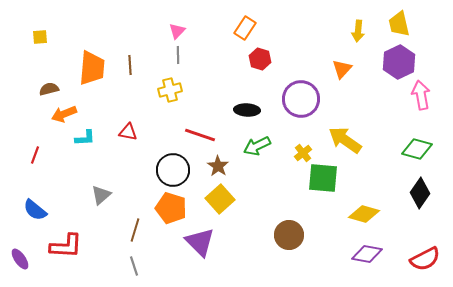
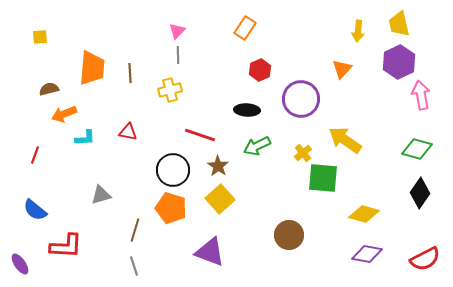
red hexagon at (260, 59): moved 11 px down; rotated 20 degrees clockwise
brown line at (130, 65): moved 8 px down
gray triangle at (101, 195): rotated 25 degrees clockwise
purple triangle at (200, 242): moved 10 px right, 10 px down; rotated 24 degrees counterclockwise
purple ellipse at (20, 259): moved 5 px down
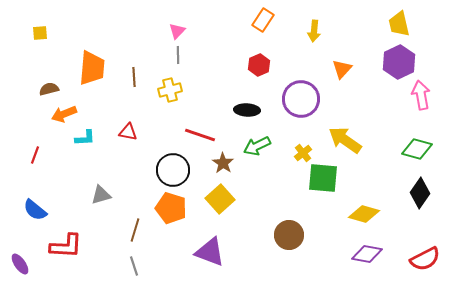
orange rectangle at (245, 28): moved 18 px right, 8 px up
yellow arrow at (358, 31): moved 44 px left
yellow square at (40, 37): moved 4 px up
red hexagon at (260, 70): moved 1 px left, 5 px up
brown line at (130, 73): moved 4 px right, 4 px down
brown star at (218, 166): moved 5 px right, 3 px up
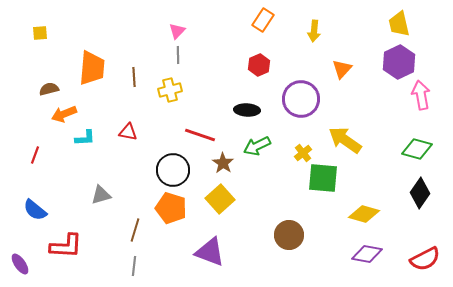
gray line at (134, 266): rotated 24 degrees clockwise
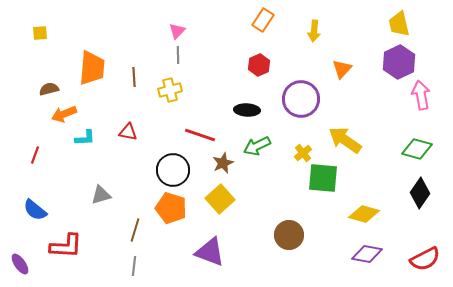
brown star at (223, 163): rotated 15 degrees clockwise
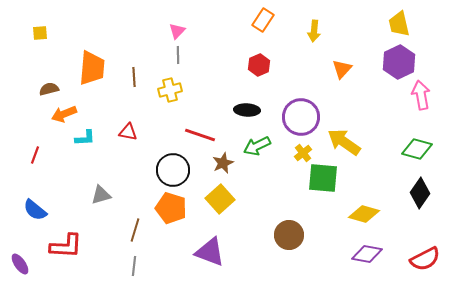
purple circle at (301, 99): moved 18 px down
yellow arrow at (345, 140): moved 1 px left, 2 px down
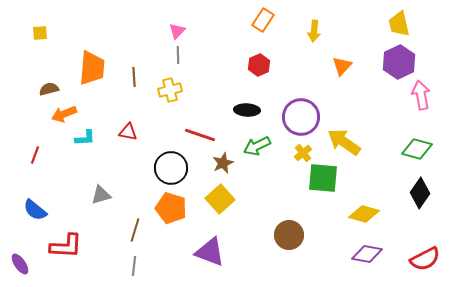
orange triangle at (342, 69): moved 3 px up
black circle at (173, 170): moved 2 px left, 2 px up
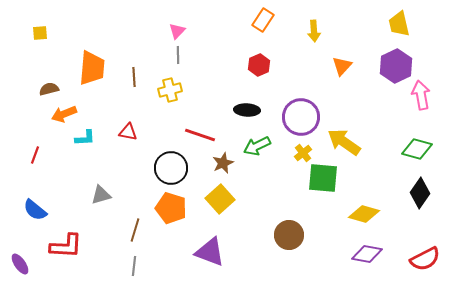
yellow arrow at (314, 31): rotated 10 degrees counterclockwise
purple hexagon at (399, 62): moved 3 px left, 4 px down
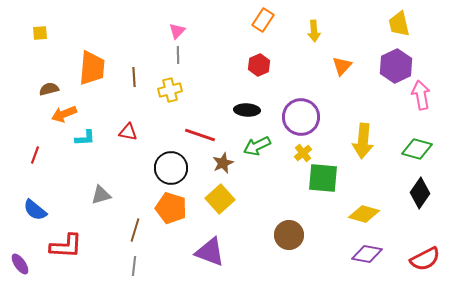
yellow arrow at (344, 142): moved 19 px right, 1 px up; rotated 120 degrees counterclockwise
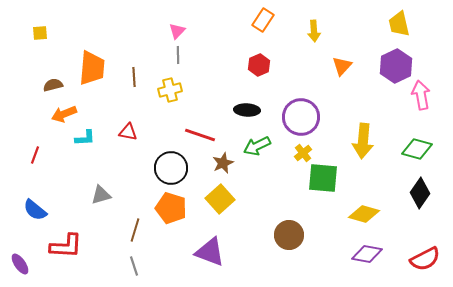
brown semicircle at (49, 89): moved 4 px right, 4 px up
gray line at (134, 266): rotated 24 degrees counterclockwise
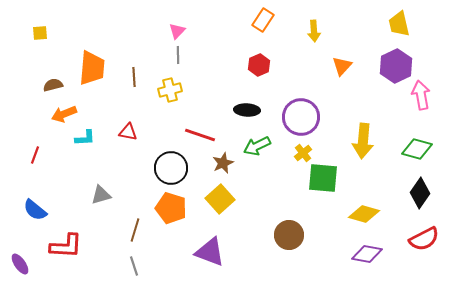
red semicircle at (425, 259): moved 1 px left, 20 px up
